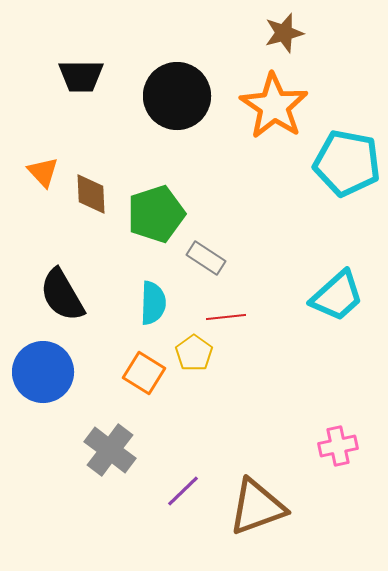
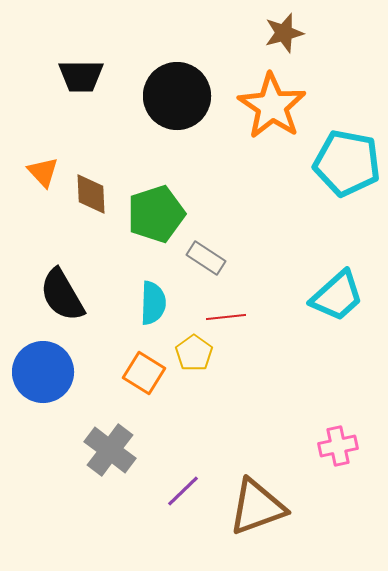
orange star: moved 2 px left
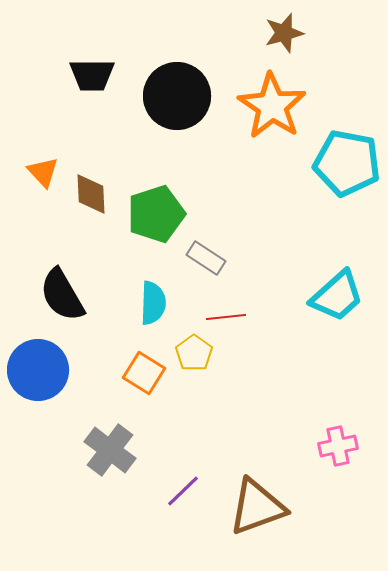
black trapezoid: moved 11 px right, 1 px up
blue circle: moved 5 px left, 2 px up
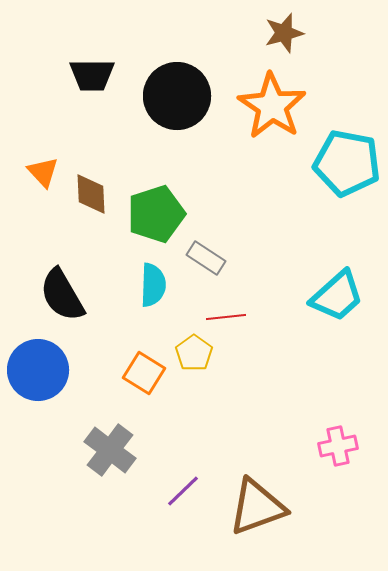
cyan semicircle: moved 18 px up
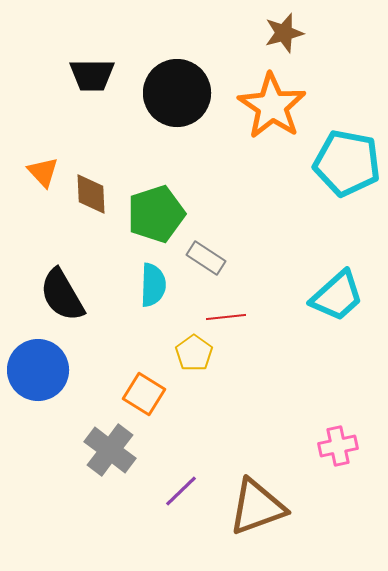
black circle: moved 3 px up
orange square: moved 21 px down
purple line: moved 2 px left
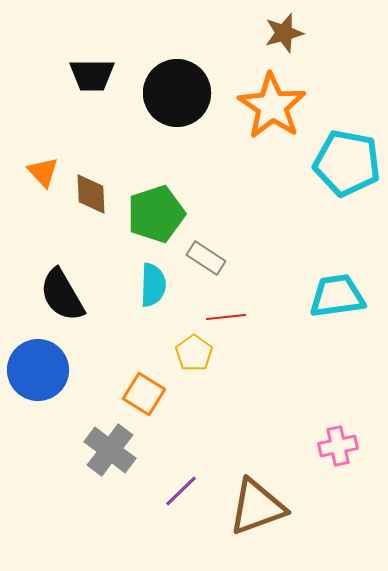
cyan trapezoid: rotated 146 degrees counterclockwise
